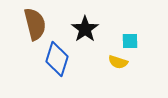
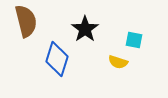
brown semicircle: moved 9 px left, 3 px up
cyan square: moved 4 px right, 1 px up; rotated 12 degrees clockwise
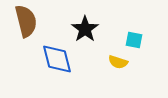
blue diamond: rotated 32 degrees counterclockwise
